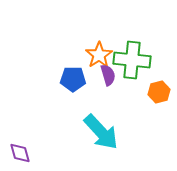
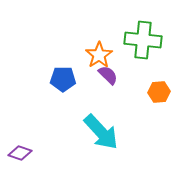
green cross: moved 11 px right, 20 px up
purple semicircle: rotated 30 degrees counterclockwise
blue pentagon: moved 10 px left
orange hexagon: rotated 10 degrees clockwise
purple diamond: rotated 55 degrees counterclockwise
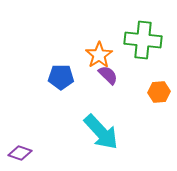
blue pentagon: moved 2 px left, 2 px up
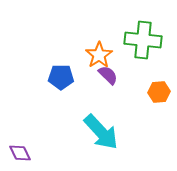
purple diamond: rotated 45 degrees clockwise
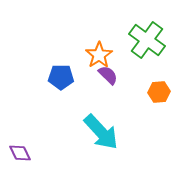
green cross: moved 4 px right; rotated 30 degrees clockwise
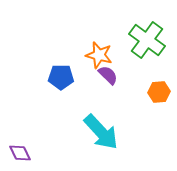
orange star: rotated 24 degrees counterclockwise
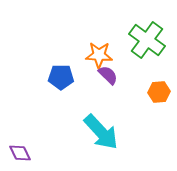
orange star: rotated 12 degrees counterclockwise
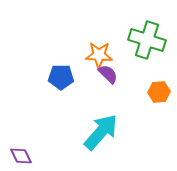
green cross: rotated 18 degrees counterclockwise
purple semicircle: moved 1 px up
cyan arrow: rotated 96 degrees counterclockwise
purple diamond: moved 1 px right, 3 px down
